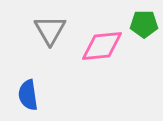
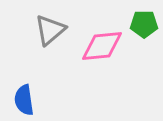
gray triangle: rotated 20 degrees clockwise
blue semicircle: moved 4 px left, 5 px down
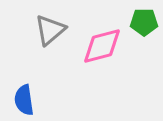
green pentagon: moved 2 px up
pink diamond: rotated 9 degrees counterclockwise
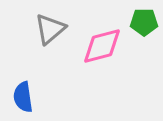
gray triangle: moved 1 px up
blue semicircle: moved 1 px left, 3 px up
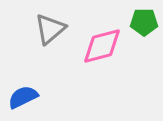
blue semicircle: rotated 72 degrees clockwise
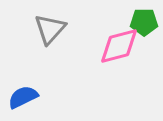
gray triangle: rotated 8 degrees counterclockwise
pink diamond: moved 17 px right
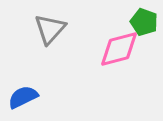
green pentagon: rotated 20 degrees clockwise
pink diamond: moved 3 px down
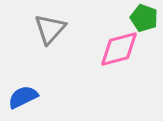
green pentagon: moved 4 px up
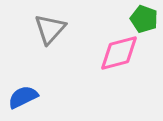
green pentagon: moved 1 px down
pink diamond: moved 4 px down
